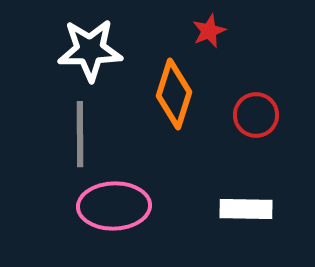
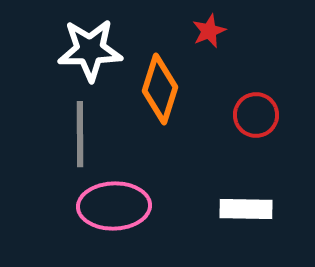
orange diamond: moved 14 px left, 5 px up
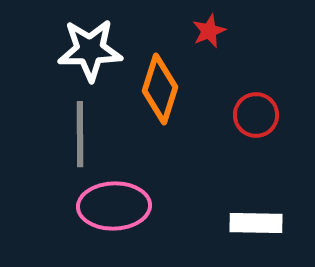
white rectangle: moved 10 px right, 14 px down
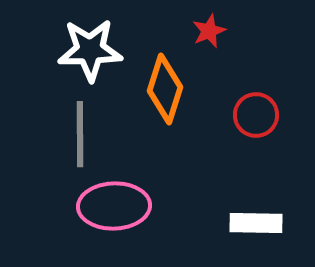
orange diamond: moved 5 px right
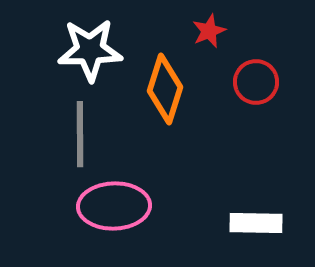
red circle: moved 33 px up
